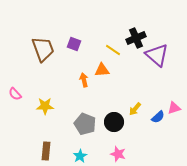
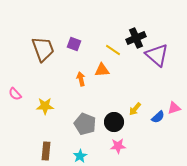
orange arrow: moved 3 px left, 1 px up
pink star: moved 8 px up; rotated 21 degrees counterclockwise
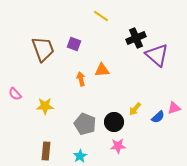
yellow line: moved 12 px left, 34 px up
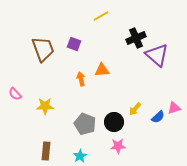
yellow line: rotated 63 degrees counterclockwise
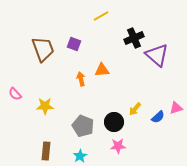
black cross: moved 2 px left
pink triangle: moved 2 px right
gray pentagon: moved 2 px left, 2 px down
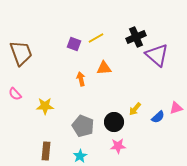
yellow line: moved 5 px left, 22 px down
black cross: moved 2 px right, 1 px up
brown trapezoid: moved 22 px left, 4 px down
orange triangle: moved 2 px right, 2 px up
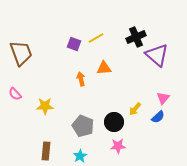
pink triangle: moved 13 px left, 10 px up; rotated 32 degrees counterclockwise
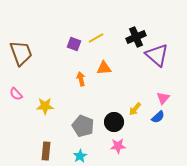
pink semicircle: moved 1 px right
